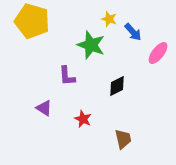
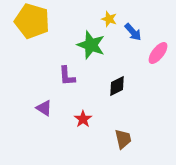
red star: rotated 12 degrees clockwise
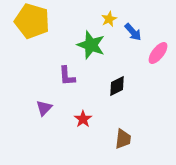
yellow star: rotated 28 degrees clockwise
purple triangle: rotated 42 degrees clockwise
brown trapezoid: rotated 20 degrees clockwise
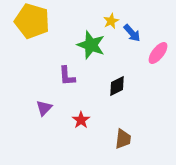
yellow star: moved 2 px right, 2 px down
blue arrow: moved 1 px left, 1 px down
red star: moved 2 px left, 1 px down
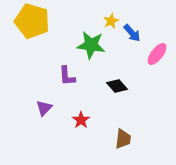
green star: rotated 12 degrees counterclockwise
pink ellipse: moved 1 px left, 1 px down
black diamond: rotated 75 degrees clockwise
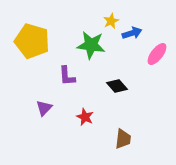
yellow pentagon: moved 20 px down
blue arrow: rotated 66 degrees counterclockwise
red star: moved 4 px right, 3 px up; rotated 12 degrees counterclockwise
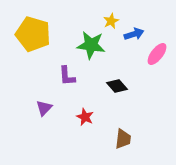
blue arrow: moved 2 px right, 1 px down
yellow pentagon: moved 1 px right, 7 px up
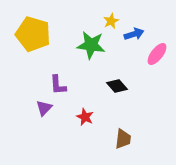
purple L-shape: moved 9 px left, 9 px down
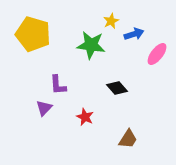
black diamond: moved 2 px down
brown trapezoid: moved 5 px right; rotated 25 degrees clockwise
